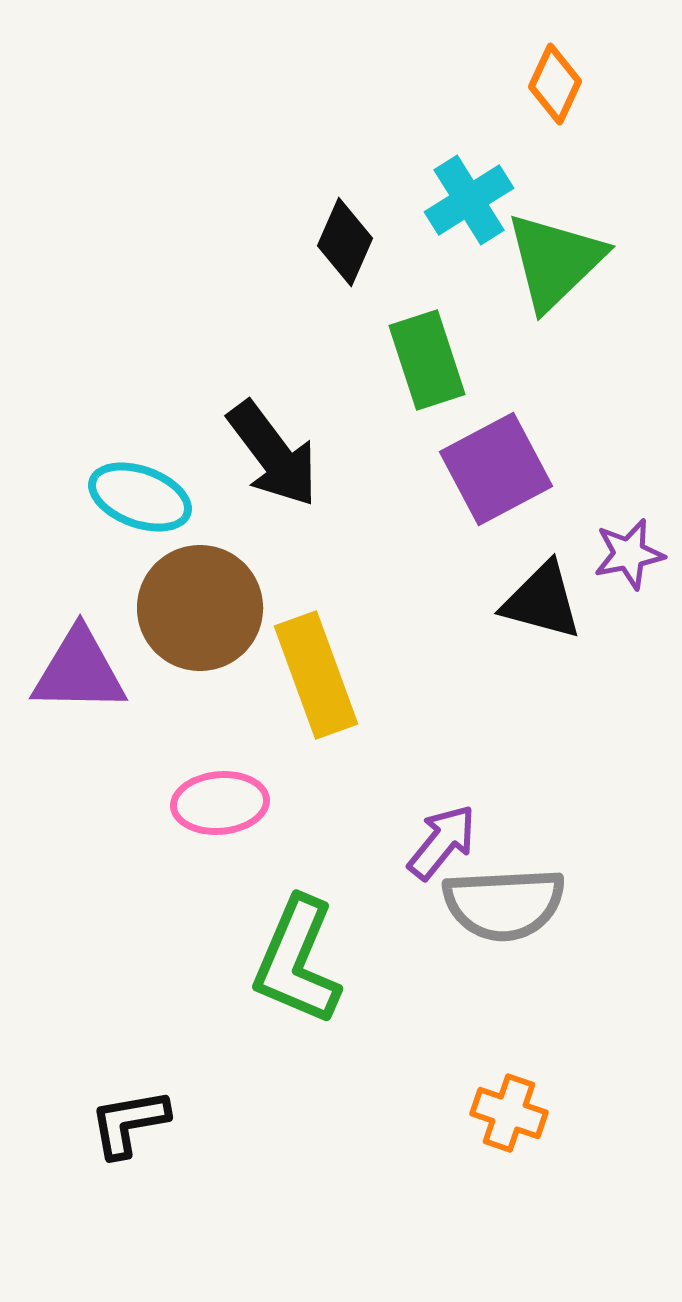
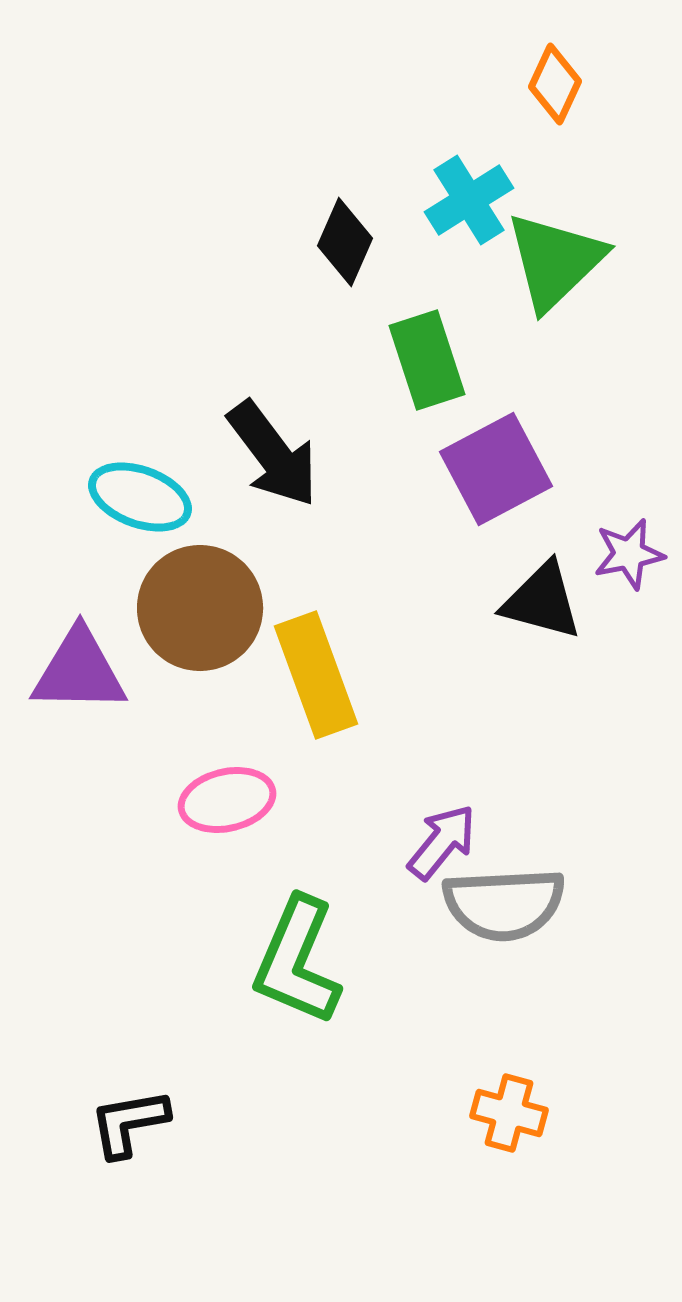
pink ellipse: moved 7 px right, 3 px up; rotated 8 degrees counterclockwise
orange cross: rotated 4 degrees counterclockwise
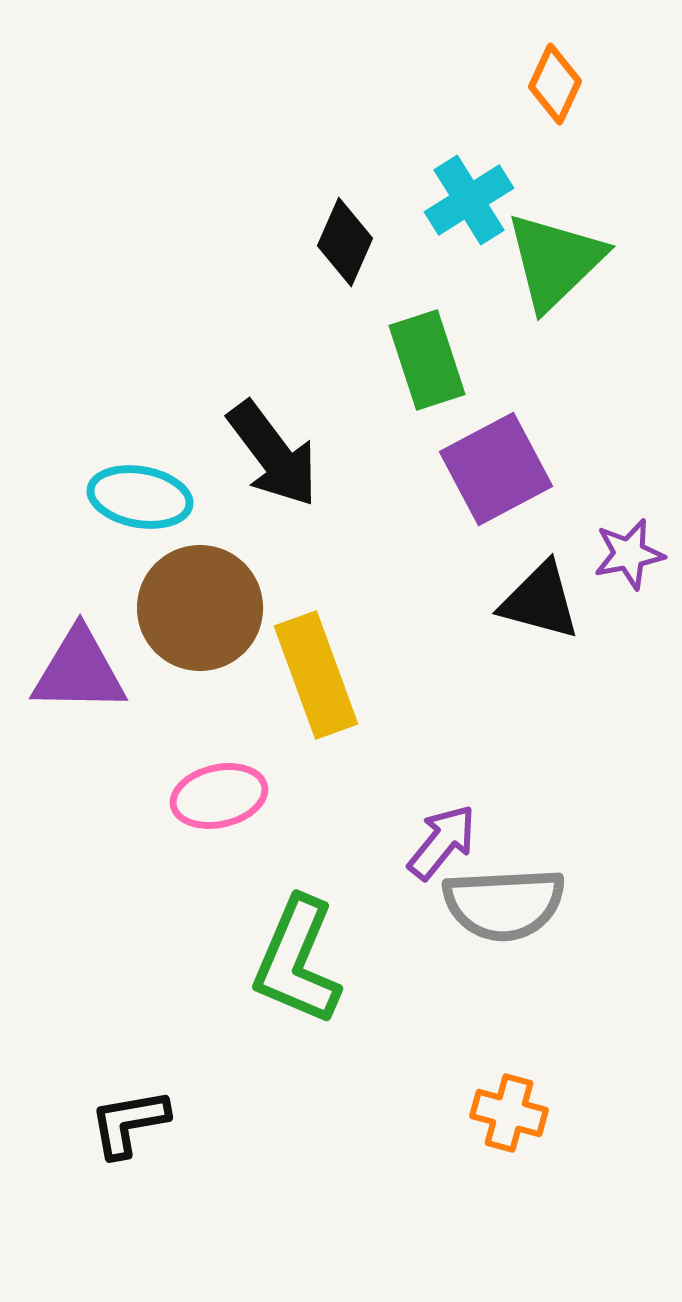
cyan ellipse: rotated 10 degrees counterclockwise
black triangle: moved 2 px left
pink ellipse: moved 8 px left, 4 px up
